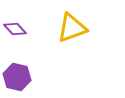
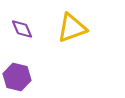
purple diamond: moved 7 px right; rotated 20 degrees clockwise
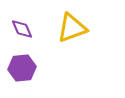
purple hexagon: moved 5 px right, 9 px up; rotated 20 degrees counterclockwise
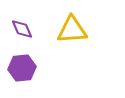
yellow triangle: moved 2 px down; rotated 16 degrees clockwise
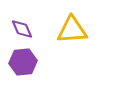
purple hexagon: moved 1 px right, 6 px up
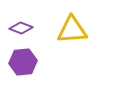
purple diamond: moved 1 px left, 1 px up; rotated 45 degrees counterclockwise
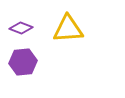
yellow triangle: moved 4 px left, 1 px up
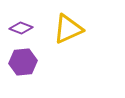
yellow triangle: rotated 20 degrees counterclockwise
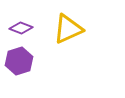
purple hexagon: moved 4 px left, 1 px up; rotated 12 degrees counterclockwise
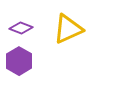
purple hexagon: rotated 12 degrees counterclockwise
